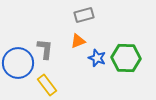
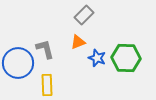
gray rectangle: rotated 30 degrees counterclockwise
orange triangle: moved 1 px down
gray L-shape: rotated 20 degrees counterclockwise
yellow rectangle: rotated 35 degrees clockwise
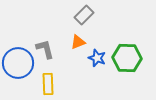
green hexagon: moved 1 px right
yellow rectangle: moved 1 px right, 1 px up
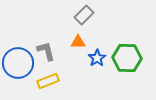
orange triangle: rotated 21 degrees clockwise
gray L-shape: moved 1 px right, 2 px down
blue star: rotated 18 degrees clockwise
yellow rectangle: moved 3 px up; rotated 70 degrees clockwise
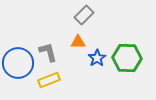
gray L-shape: moved 2 px right, 1 px down
yellow rectangle: moved 1 px right, 1 px up
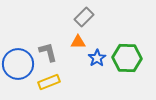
gray rectangle: moved 2 px down
blue circle: moved 1 px down
yellow rectangle: moved 2 px down
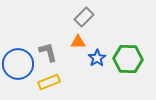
green hexagon: moved 1 px right, 1 px down
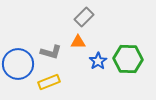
gray L-shape: moved 3 px right; rotated 120 degrees clockwise
blue star: moved 1 px right, 3 px down
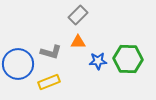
gray rectangle: moved 6 px left, 2 px up
blue star: rotated 30 degrees clockwise
